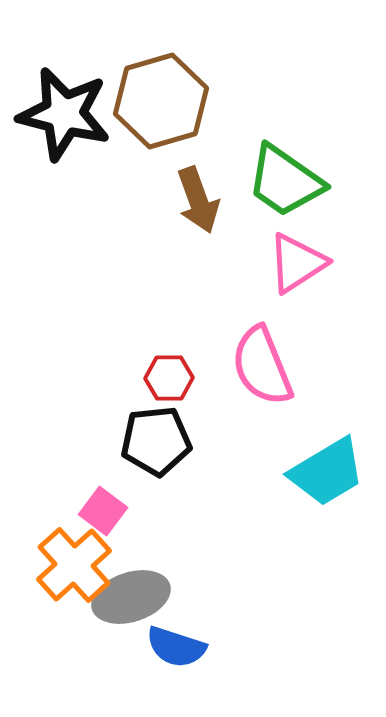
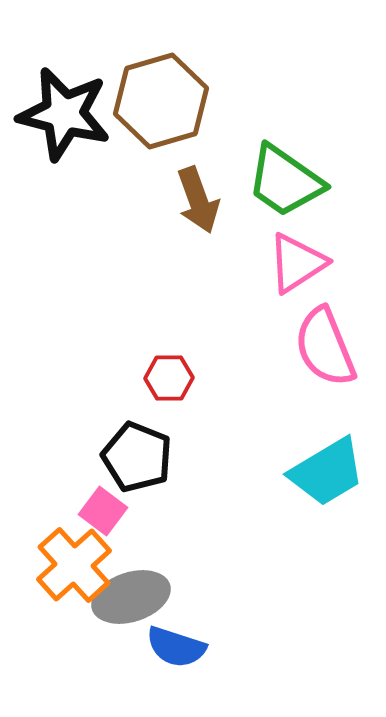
pink semicircle: moved 63 px right, 19 px up
black pentagon: moved 19 px left, 16 px down; rotated 28 degrees clockwise
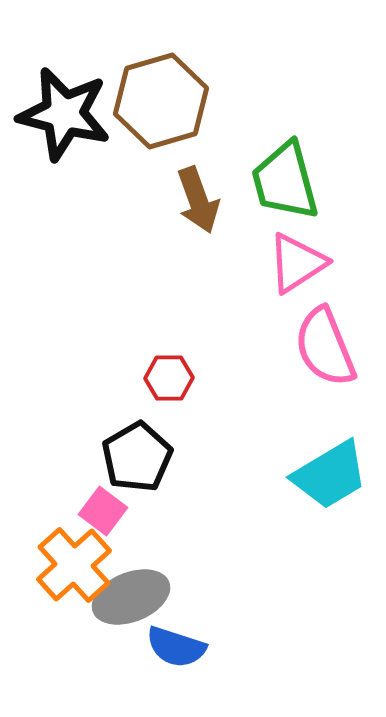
green trapezoid: rotated 40 degrees clockwise
black pentagon: rotated 20 degrees clockwise
cyan trapezoid: moved 3 px right, 3 px down
gray ellipse: rotated 4 degrees counterclockwise
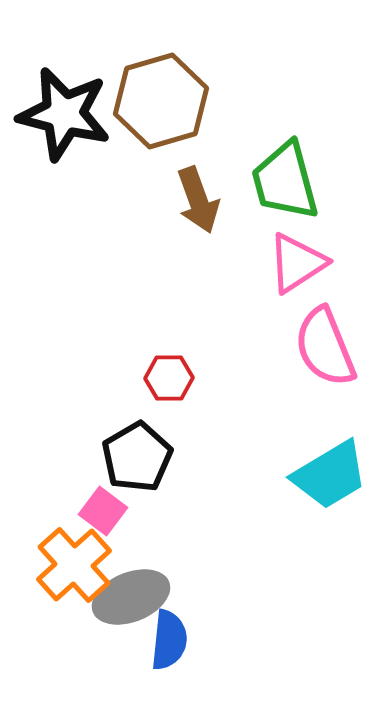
blue semicircle: moved 7 px left, 7 px up; rotated 102 degrees counterclockwise
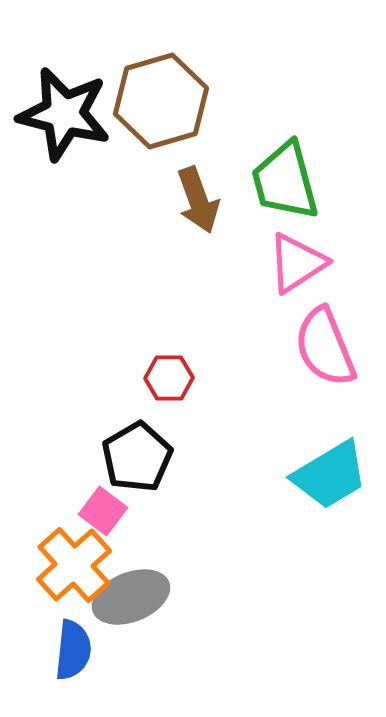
blue semicircle: moved 96 px left, 10 px down
